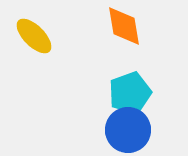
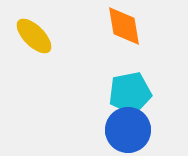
cyan pentagon: rotated 9 degrees clockwise
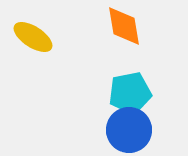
yellow ellipse: moved 1 px left, 1 px down; rotated 12 degrees counterclockwise
blue circle: moved 1 px right
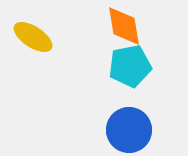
cyan pentagon: moved 27 px up
